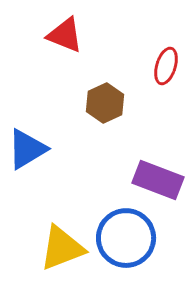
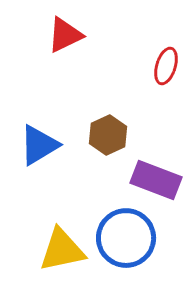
red triangle: rotated 48 degrees counterclockwise
brown hexagon: moved 3 px right, 32 px down
blue triangle: moved 12 px right, 4 px up
purple rectangle: moved 2 px left
yellow triangle: moved 2 px down; rotated 9 degrees clockwise
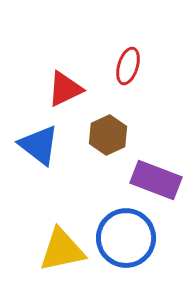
red triangle: moved 54 px down
red ellipse: moved 38 px left
blue triangle: rotated 51 degrees counterclockwise
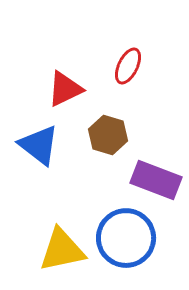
red ellipse: rotated 9 degrees clockwise
brown hexagon: rotated 18 degrees counterclockwise
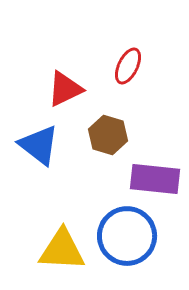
purple rectangle: moved 1 px left, 1 px up; rotated 15 degrees counterclockwise
blue circle: moved 1 px right, 2 px up
yellow triangle: rotated 15 degrees clockwise
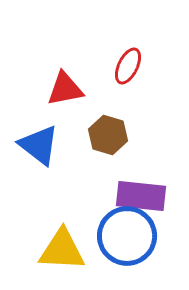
red triangle: rotated 15 degrees clockwise
purple rectangle: moved 14 px left, 17 px down
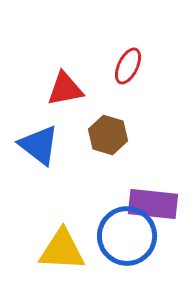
purple rectangle: moved 12 px right, 8 px down
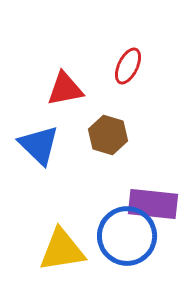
blue triangle: rotated 6 degrees clockwise
yellow triangle: rotated 12 degrees counterclockwise
